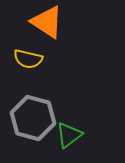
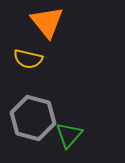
orange triangle: rotated 18 degrees clockwise
green triangle: rotated 12 degrees counterclockwise
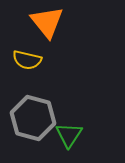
yellow semicircle: moved 1 px left, 1 px down
green triangle: rotated 8 degrees counterclockwise
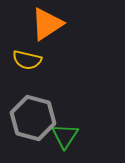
orange triangle: moved 2 px down; rotated 36 degrees clockwise
green triangle: moved 4 px left, 1 px down
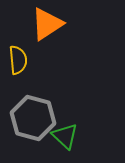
yellow semicircle: moved 9 px left; rotated 108 degrees counterclockwise
green triangle: rotated 20 degrees counterclockwise
